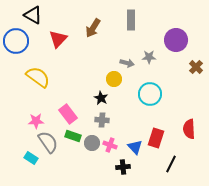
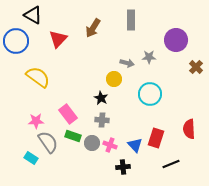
blue triangle: moved 2 px up
black line: rotated 42 degrees clockwise
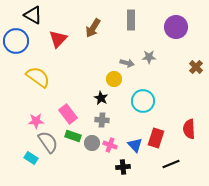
purple circle: moved 13 px up
cyan circle: moved 7 px left, 7 px down
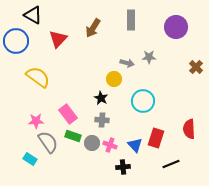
cyan rectangle: moved 1 px left, 1 px down
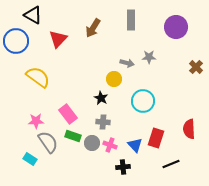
gray cross: moved 1 px right, 2 px down
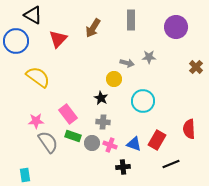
red rectangle: moved 1 px right, 2 px down; rotated 12 degrees clockwise
blue triangle: moved 1 px left, 1 px up; rotated 28 degrees counterclockwise
cyan rectangle: moved 5 px left, 16 px down; rotated 48 degrees clockwise
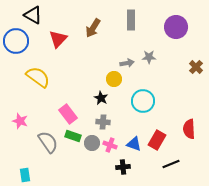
gray arrow: rotated 24 degrees counterclockwise
pink star: moved 16 px left; rotated 21 degrees clockwise
